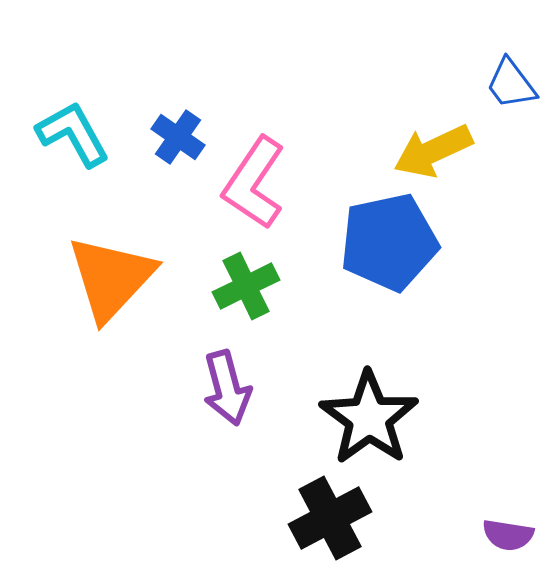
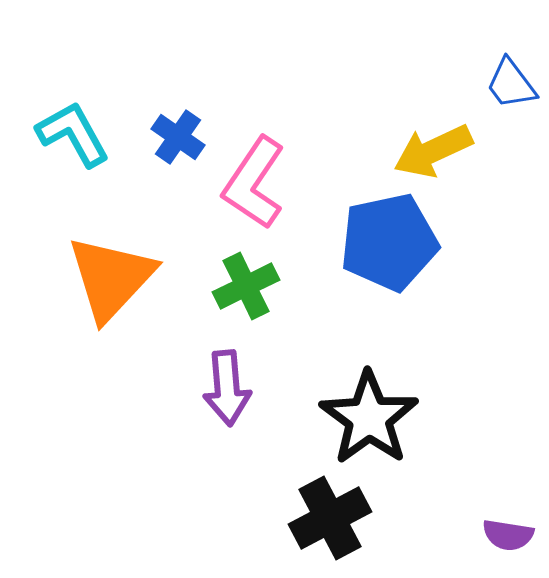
purple arrow: rotated 10 degrees clockwise
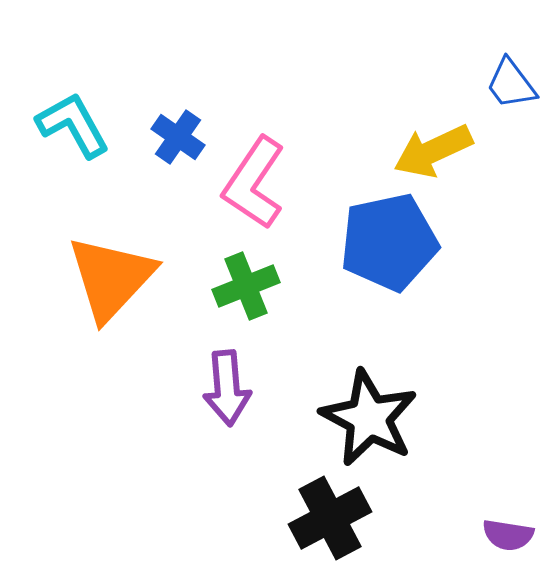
cyan L-shape: moved 9 px up
green cross: rotated 4 degrees clockwise
black star: rotated 8 degrees counterclockwise
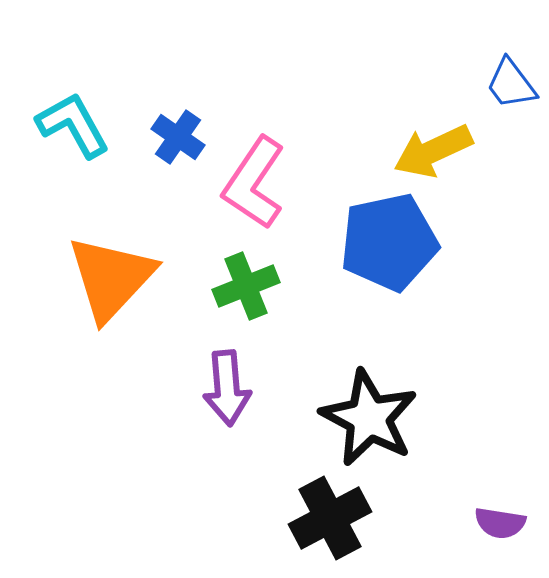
purple semicircle: moved 8 px left, 12 px up
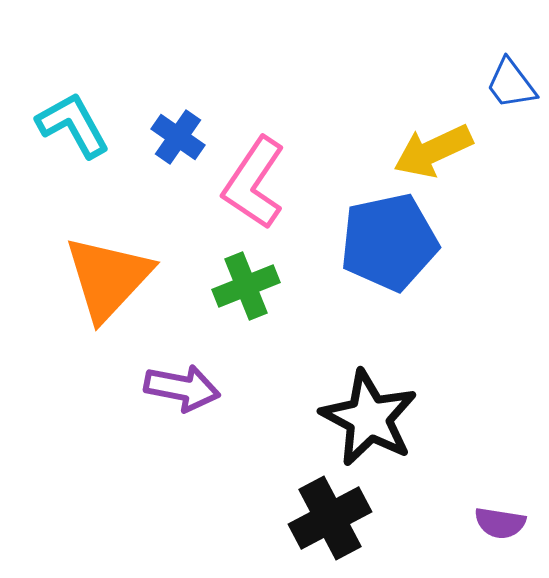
orange triangle: moved 3 px left
purple arrow: moved 45 px left; rotated 74 degrees counterclockwise
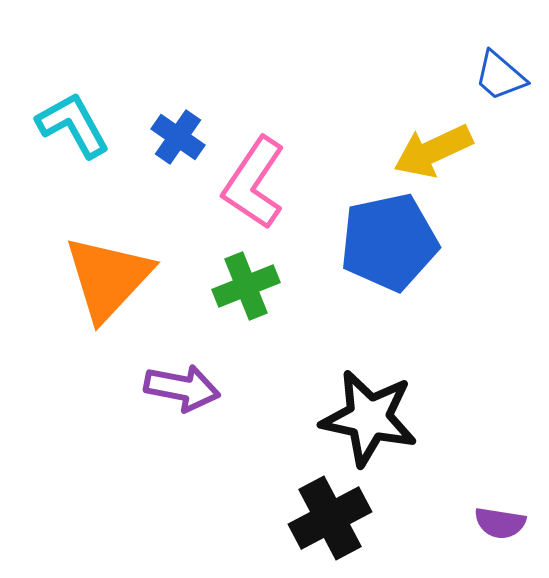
blue trapezoid: moved 11 px left, 8 px up; rotated 12 degrees counterclockwise
black star: rotated 16 degrees counterclockwise
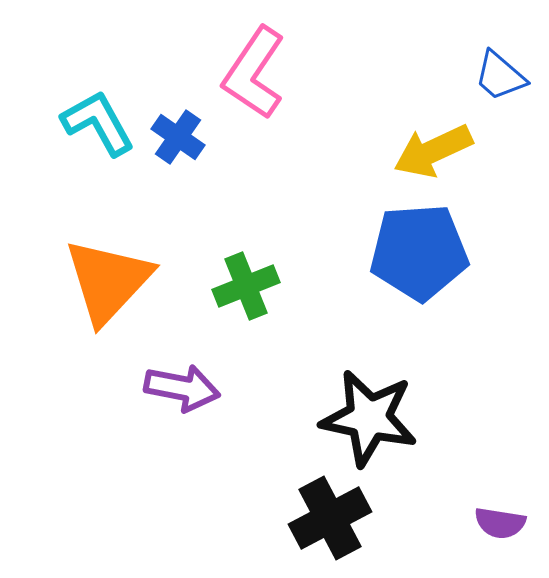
cyan L-shape: moved 25 px right, 2 px up
pink L-shape: moved 110 px up
blue pentagon: moved 30 px right, 10 px down; rotated 8 degrees clockwise
orange triangle: moved 3 px down
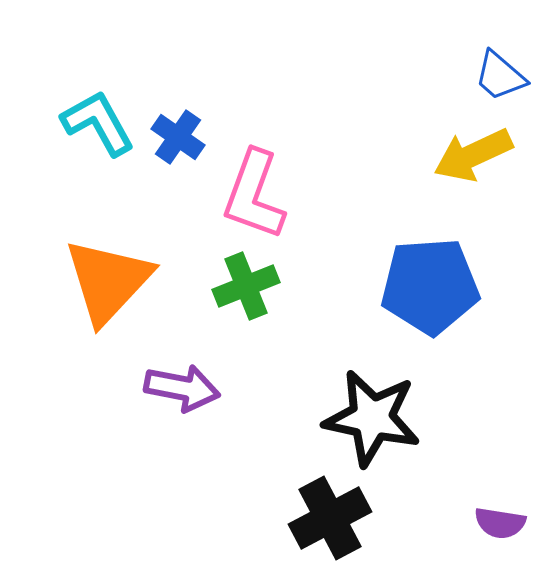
pink L-shape: moved 122 px down; rotated 14 degrees counterclockwise
yellow arrow: moved 40 px right, 4 px down
blue pentagon: moved 11 px right, 34 px down
black star: moved 3 px right
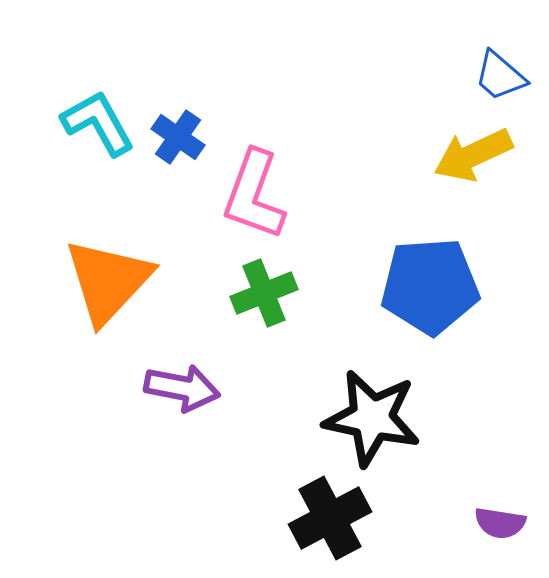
green cross: moved 18 px right, 7 px down
